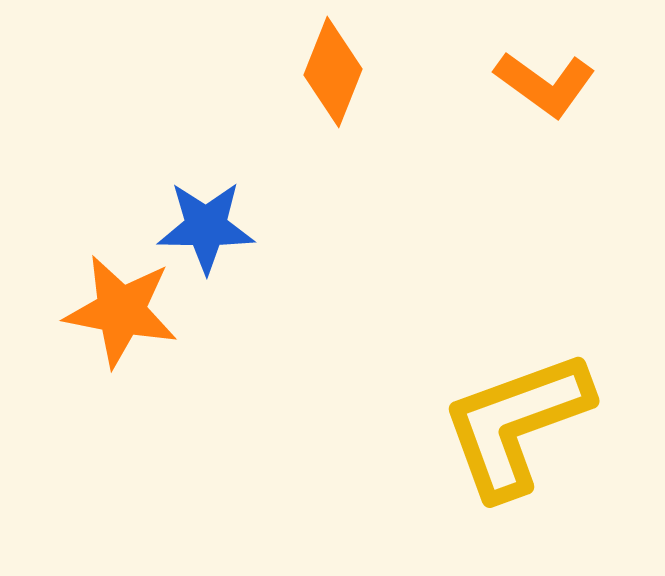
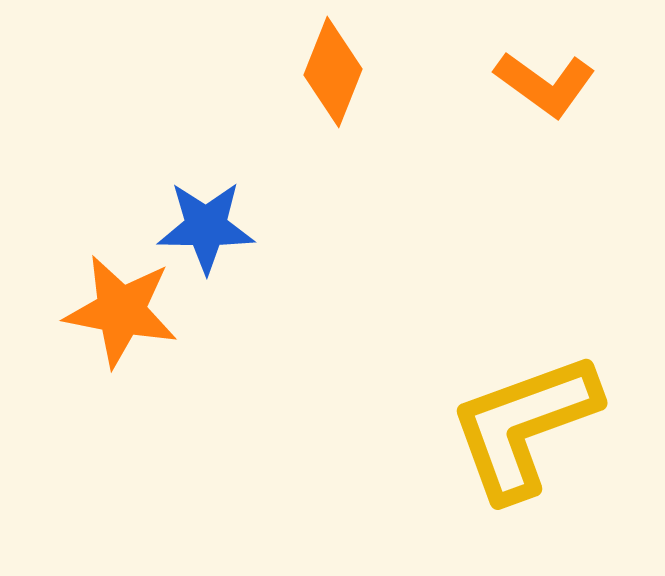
yellow L-shape: moved 8 px right, 2 px down
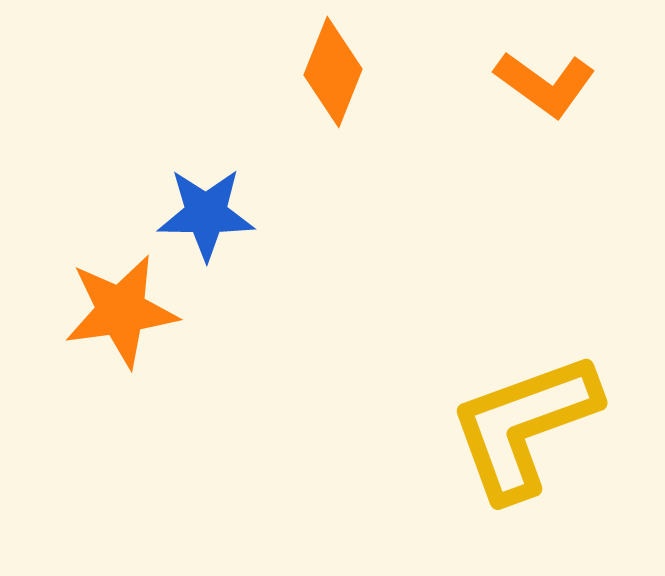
blue star: moved 13 px up
orange star: rotated 19 degrees counterclockwise
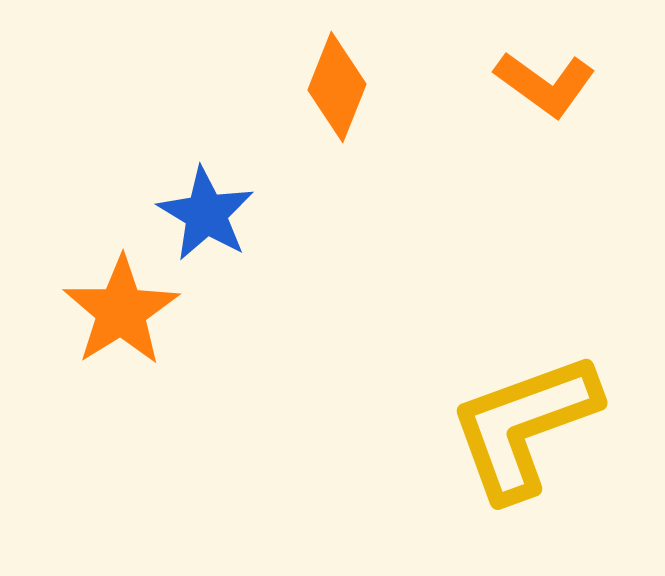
orange diamond: moved 4 px right, 15 px down
blue star: rotated 30 degrees clockwise
orange star: rotated 24 degrees counterclockwise
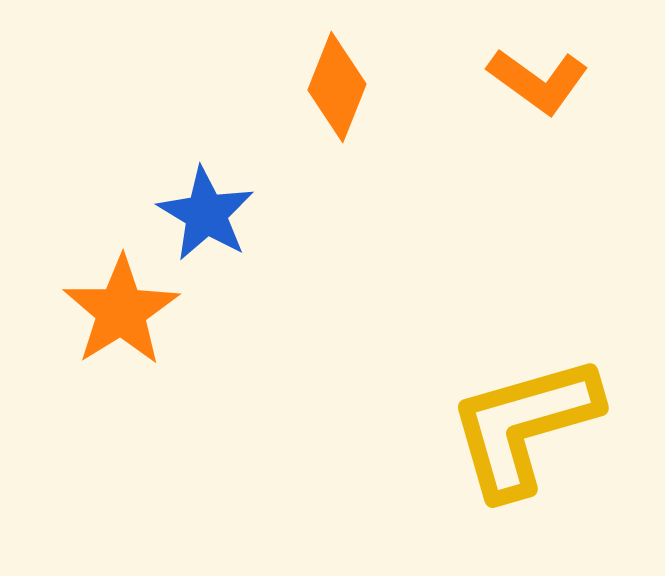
orange L-shape: moved 7 px left, 3 px up
yellow L-shape: rotated 4 degrees clockwise
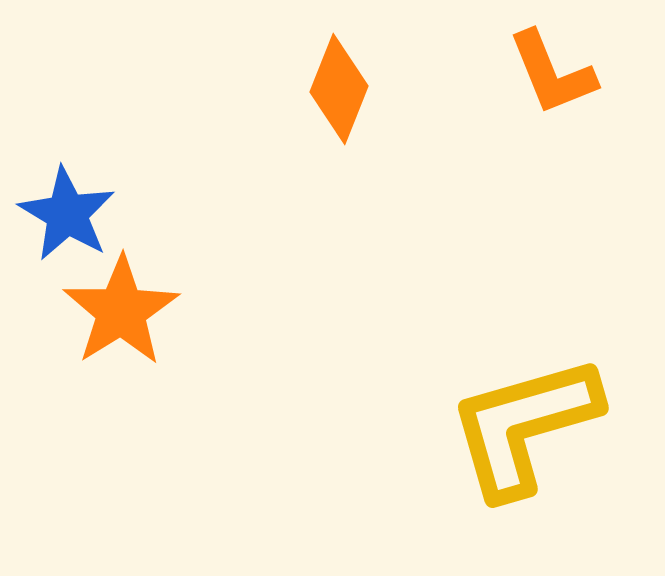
orange L-shape: moved 14 px right, 8 px up; rotated 32 degrees clockwise
orange diamond: moved 2 px right, 2 px down
blue star: moved 139 px left
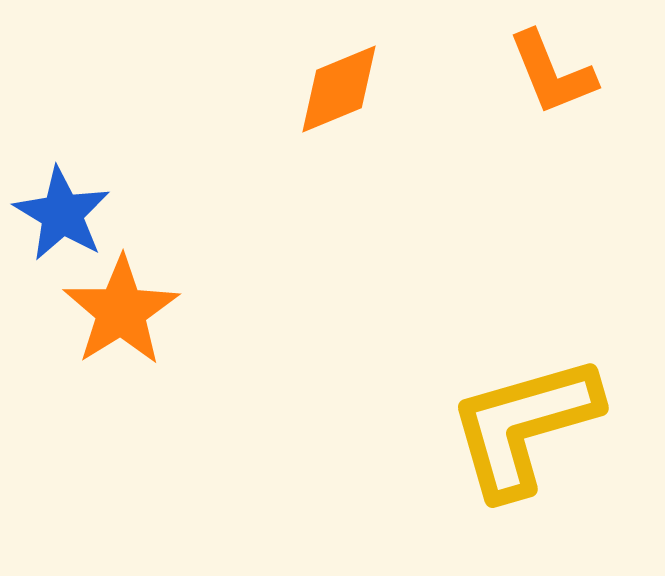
orange diamond: rotated 46 degrees clockwise
blue star: moved 5 px left
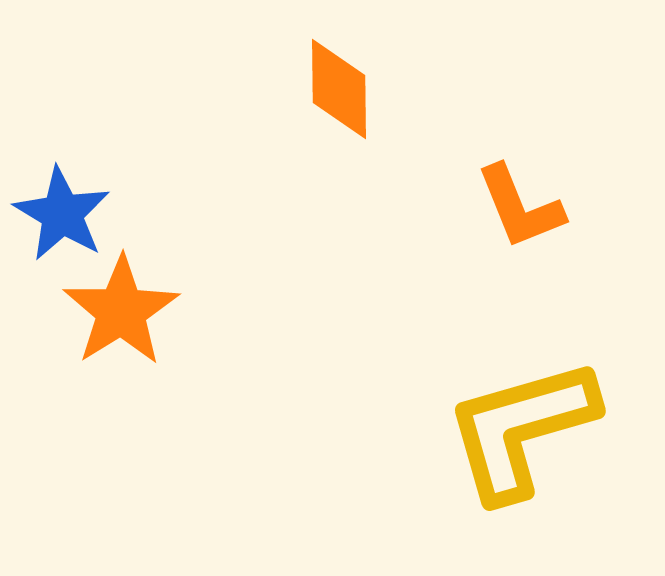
orange L-shape: moved 32 px left, 134 px down
orange diamond: rotated 68 degrees counterclockwise
yellow L-shape: moved 3 px left, 3 px down
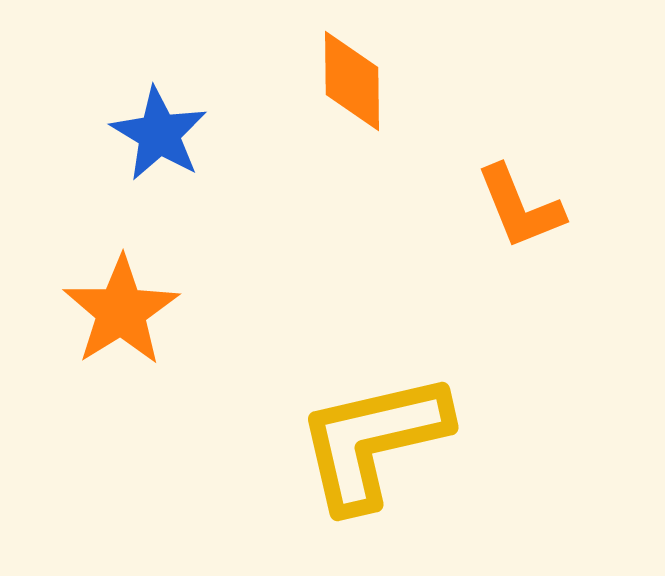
orange diamond: moved 13 px right, 8 px up
blue star: moved 97 px right, 80 px up
yellow L-shape: moved 148 px left, 12 px down; rotated 3 degrees clockwise
